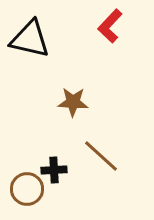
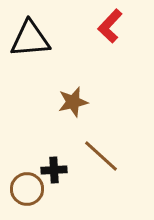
black triangle: rotated 18 degrees counterclockwise
brown star: rotated 16 degrees counterclockwise
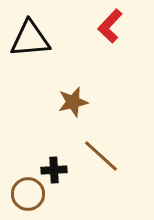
brown circle: moved 1 px right, 5 px down
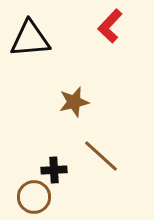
brown star: moved 1 px right
brown circle: moved 6 px right, 3 px down
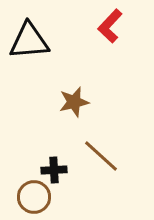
black triangle: moved 1 px left, 2 px down
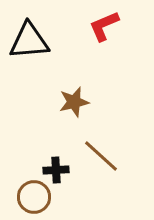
red L-shape: moved 6 px left; rotated 24 degrees clockwise
black cross: moved 2 px right
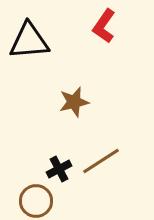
red L-shape: rotated 32 degrees counterclockwise
brown line: moved 5 px down; rotated 75 degrees counterclockwise
black cross: moved 3 px right, 1 px up; rotated 25 degrees counterclockwise
brown circle: moved 2 px right, 4 px down
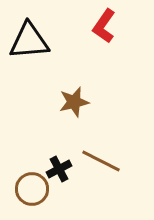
brown line: rotated 60 degrees clockwise
brown circle: moved 4 px left, 12 px up
